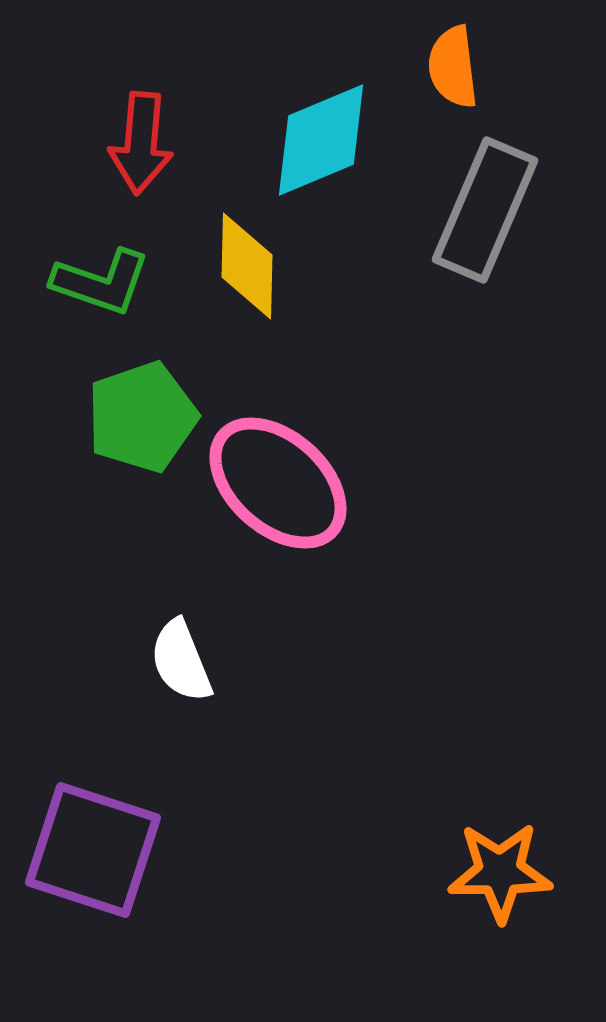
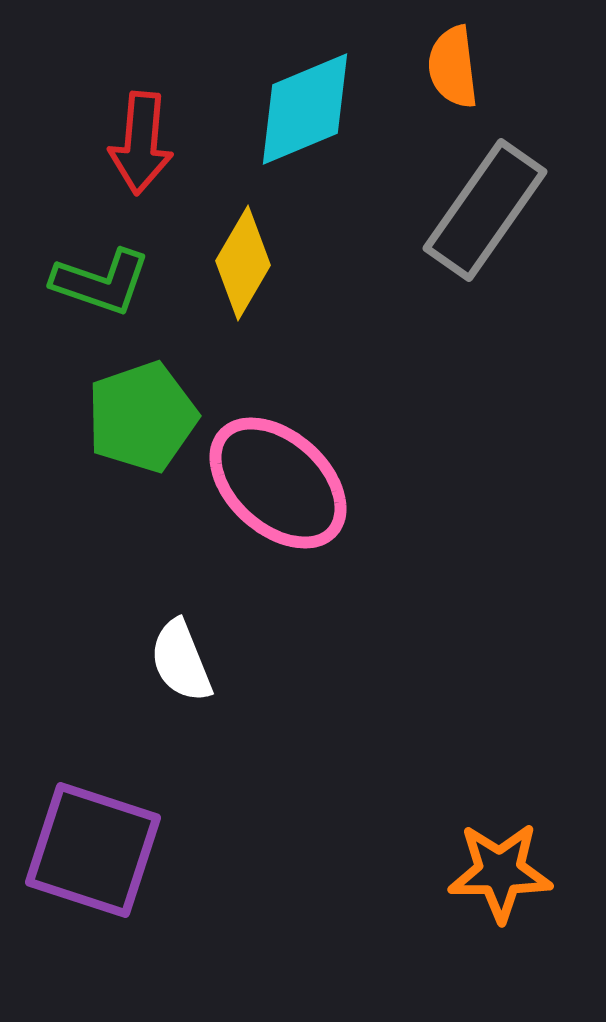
cyan diamond: moved 16 px left, 31 px up
gray rectangle: rotated 12 degrees clockwise
yellow diamond: moved 4 px left, 3 px up; rotated 29 degrees clockwise
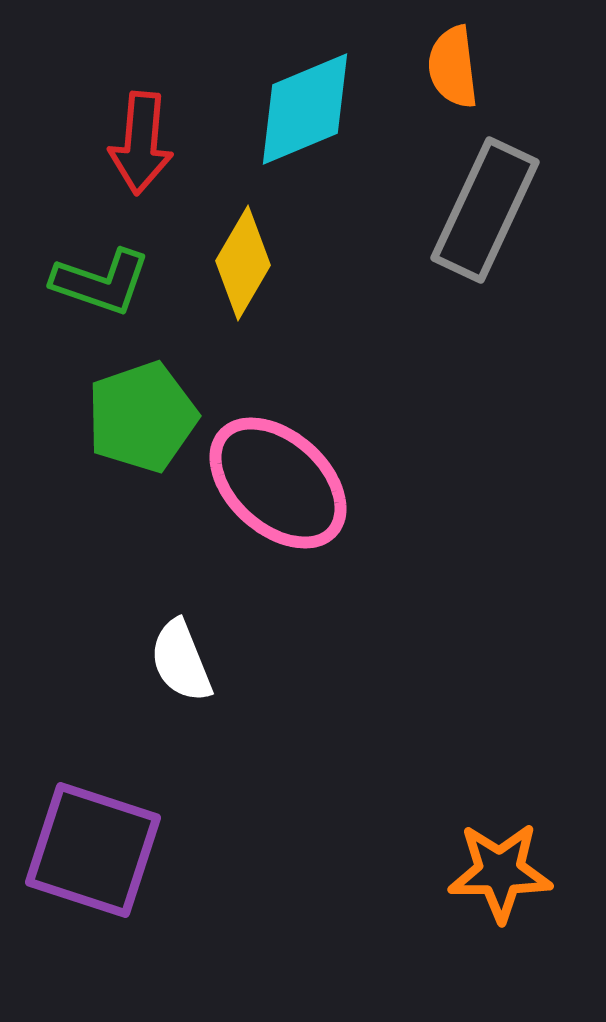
gray rectangle: rotated 10 degrees counterclockwise
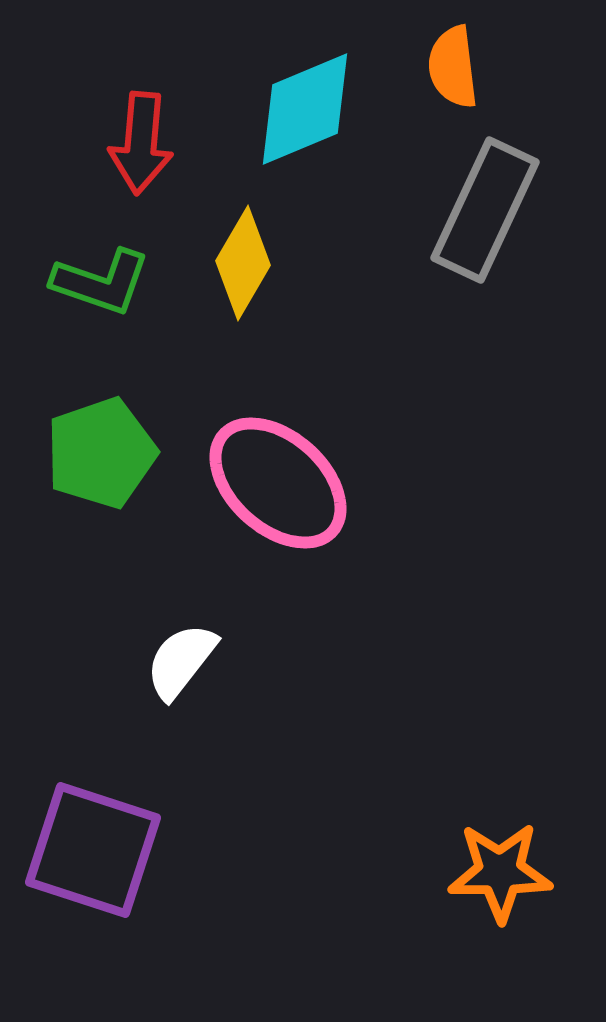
green pentagon: moved 41 px left, 36 px down
white semicircle: rotated 60 degrees clockwise
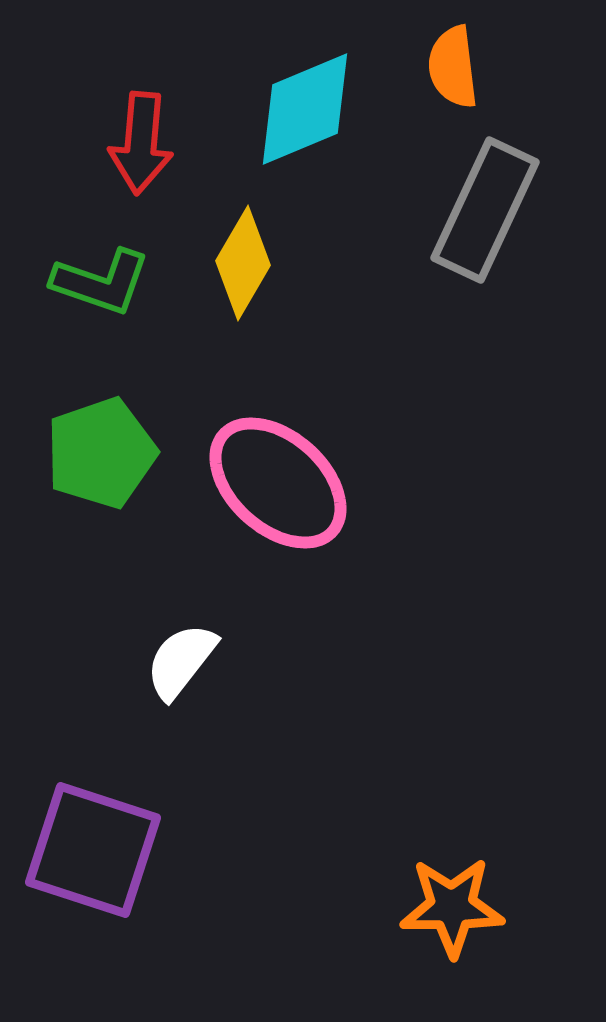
orange star: moved 48 px left, 35 px down
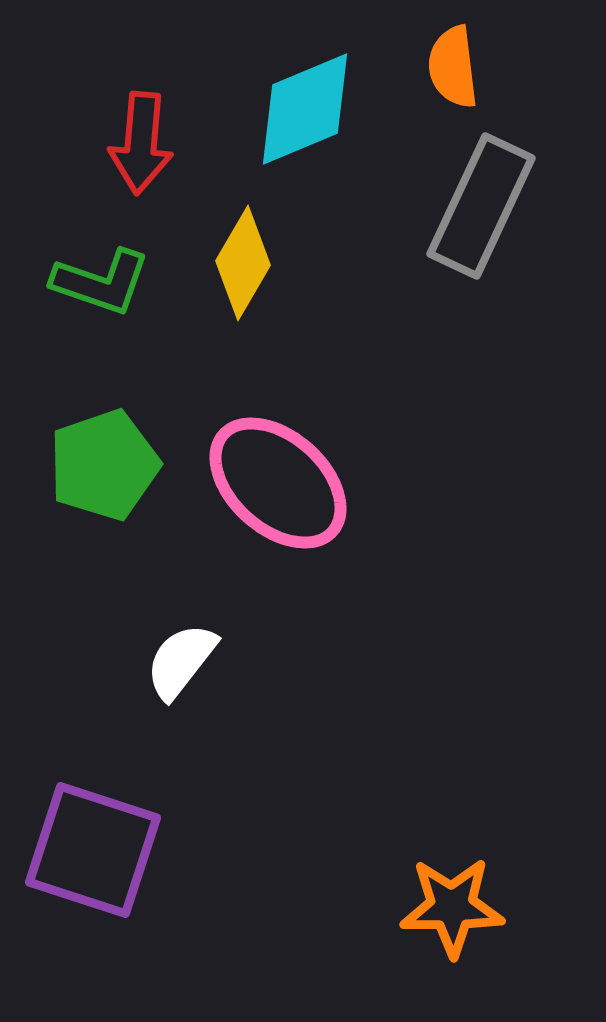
gray rectangle: moved 4 px left, 4 px up
green pentagon: moved 3 px right, 12 px down
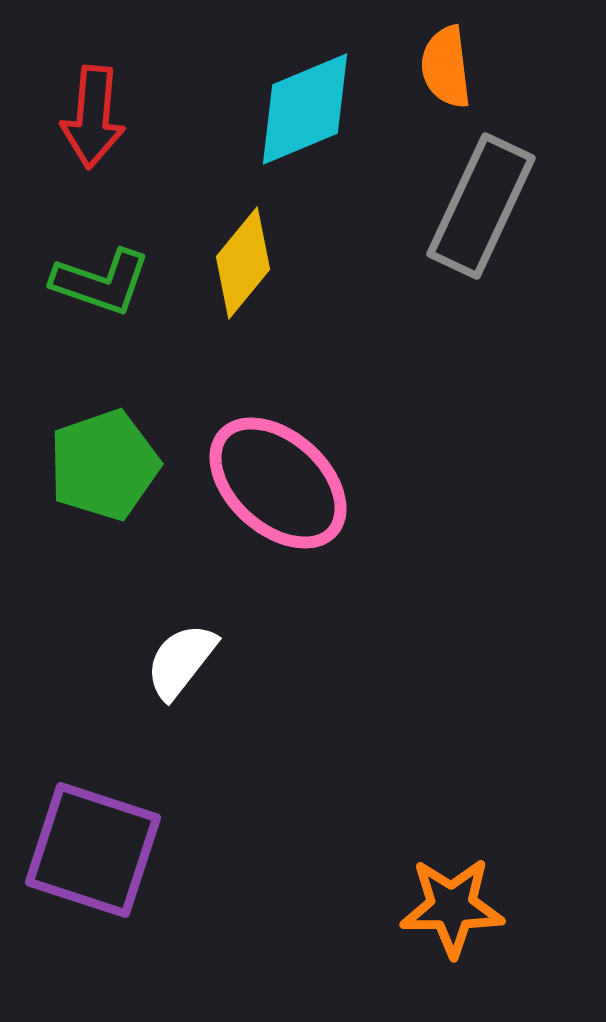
orange semicircle: moved 7 px left
red arrow: moved 48 px left, 26 px up
yellow diamond: rotated 9 degrees clockwise
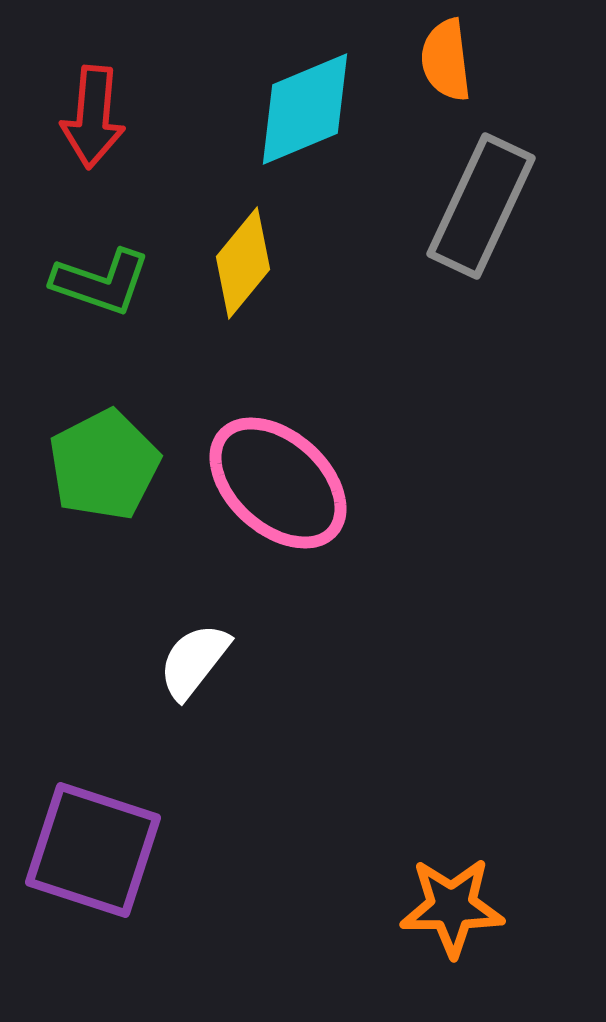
orange semicircle: moved 7 px up
green pentagon: rotated 8 degrees counterclockwise
white semicircle: moved 13 px right
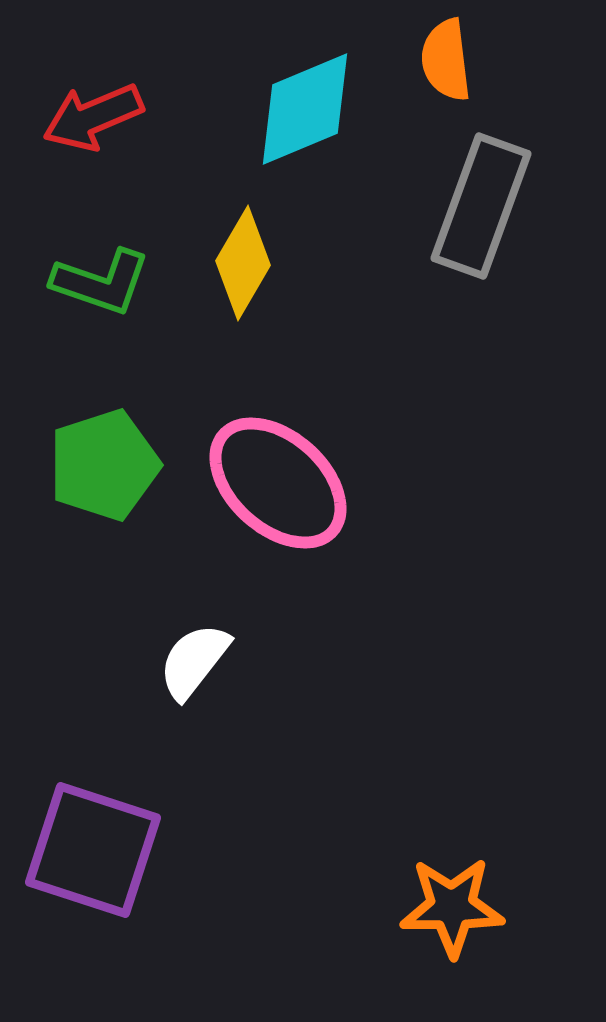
red arrow: rotated 62 degrees clockwise
gray rectangle: rotated 5 degrees counterclockwise
yellow diamond: rotated 9 degrees counterclockwise
green pentagon: rotated 9 degrees clockwise
